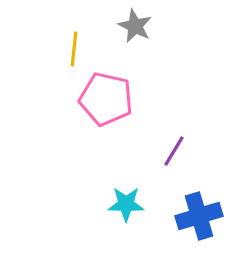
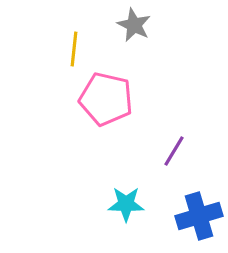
gray star: moved 1 px left, 1 px up
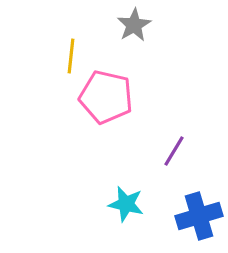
gray star: rotated 16 degrees clockwise
yellow line: moved 3 px left, 7 px down
pink pentagon: moved 2 px up
cyan star: rotated 12 degrees clockwise
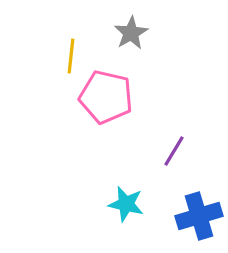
gray star: moved 3 px left, 8 px down
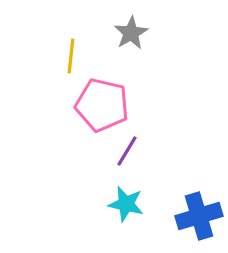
pink pentagon: moved 4 px left, 8 px down
purple line: moved 47 px left
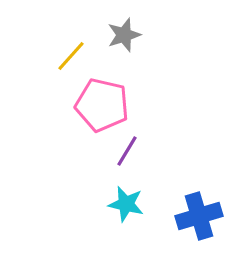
gray star: moved 7 px left, 2 px down; rotated 12 degrees clockwise
yellow line: rotated 36 degrees clockwise
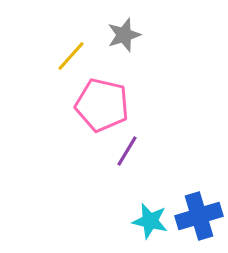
cyan star: moved 24 px right, 17 px down
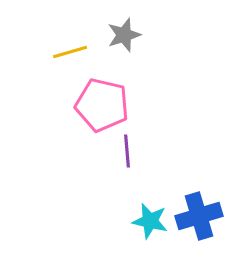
yellow line: moved 1 px left, 4 px up; rotated 32 degrees clockwise
purple line: rotated 36 degrees counterclockwise
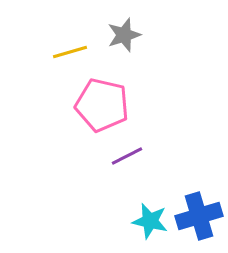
purple line: moved 5 px down; rotated 68 degrees clockwise
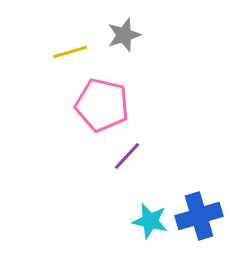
purple line: rotated 20 degrees counterclockwise
